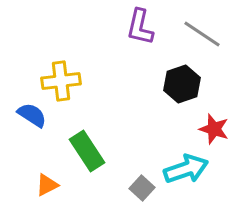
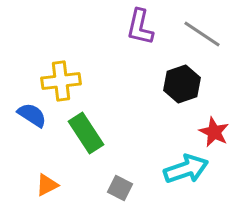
red star: moved 3 px down; rotated 8 degrees clockwise
green rectangle: moved 1 px left, 18 px up
gray square: moved 22 px left; rotated 15 degrees counterclockwise
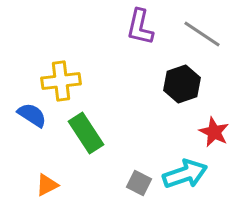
cyan arrow: moved 1 px left, 5 px down
gray square: moved 19 px right, 5 px up
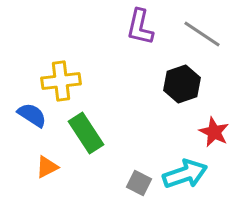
orange triangle: moved 18 px up
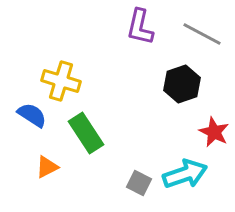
gray line: rotated 6 degrees counterclockwise
yellow cross: rotated 24 degrees clockwise
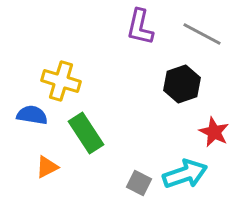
blue semicircle: rotated 24 degrees counterclockwise
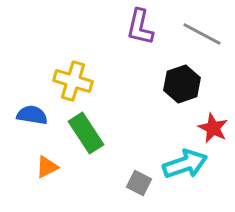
yellow cross: moved 12 px right
red star: moved 1 px left, 4 px up
cyan arrow: moved 10 px up
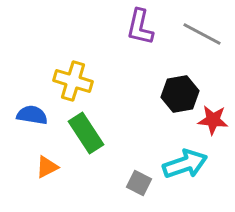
black hexagon: moved 2 px left, 10 px down; rotated 9 degrees clockwise
red star: moved 8 px up; rotated 20 degrees counterclockwise
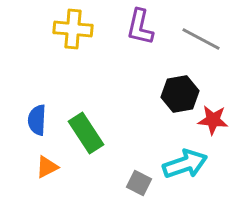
gray line: moved 1 px left, 5 px down
yellow cross: moved 52 px up; rotated 12 degrees counterclockwise
blue semicircle: moved 5 px right, 5 px down; rotated 96 degrees counterclockwise
